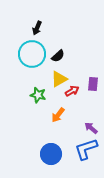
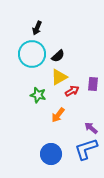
yellow triangle: moved 2 px up
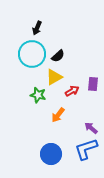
yellow triangle: moved 5 px left
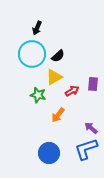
blue circle: moved 2 px left, 1 px up
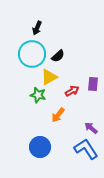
yellow triangle: moved 5 px left
blue L-shape: rotated 75 degrees clockwise
blue circle: moved 9 px left, 6 px up
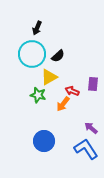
red arrow: rotated 128 degrees counterclockwise
orange arrow: moved 5 px right, 11 px up
blue circle: moved 4 px right, 6 px up
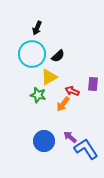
purple arrow: moved 21 px left, 9 px down
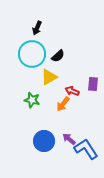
green star: moved 6 px left, 5 px down
purple arrow: moved 1 px left, 2 px down
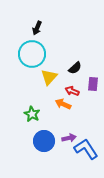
black semicircle: moved 17 px right, 12 px down
yellow triangle: rotated 18 degrees counterclockwise
green star: moved 14 px down; rotated 14 degrees clockwise
orange arrow: rotated 77 degrees clockwise
purple arrow: moved 1 px up; rotated 128 degrees clockwise
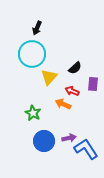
green star: moved 1 px right, 1 px up
